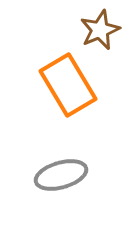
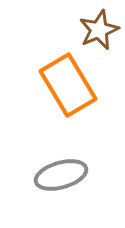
brown star: moved 1 px left
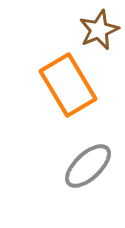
gray ellipse: moved 27 px right, 9 px up; rotated 27 degrees counterclockwise
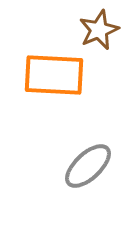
orange rectangle: moved 14 px left, 10 px up; rotated 56 degrees counterclockwise
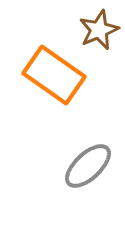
orange rectangle: rotated 32 degrees clockwise
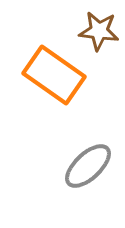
brown star: moved 1 px down; rotated 30 degrees clockwise
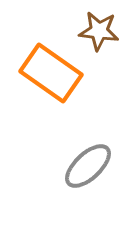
orange rectangle: moved 3 px left, 2 px up
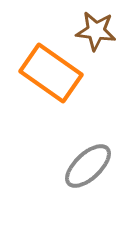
brown star: moved 3 px left
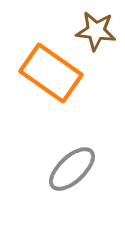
gray ellipse: moved 16 px left, 3 px down
